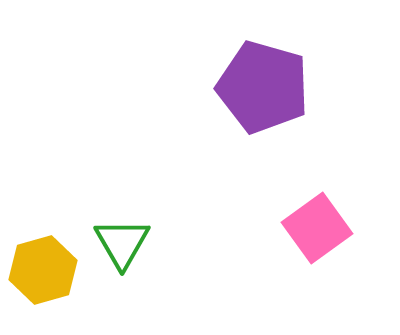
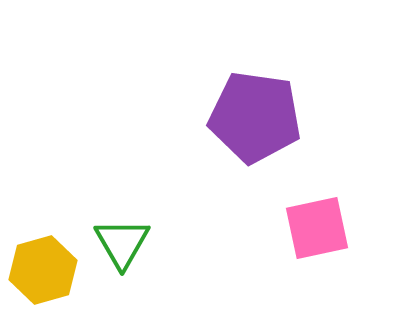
purple pentagon: moved 8 px left, 30 px down; rotated 8 degrees counterclockwise
pink square: rotated 24 degrees clockwise
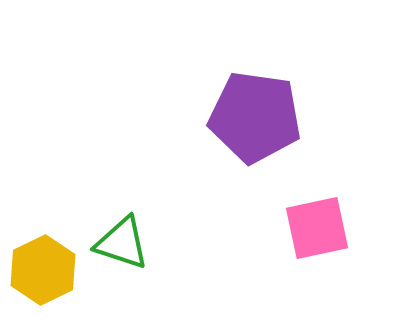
green triangle: rotated 42 degrees counterclockwise
yellow hexagon: rotated 10 degrees counterclockwise
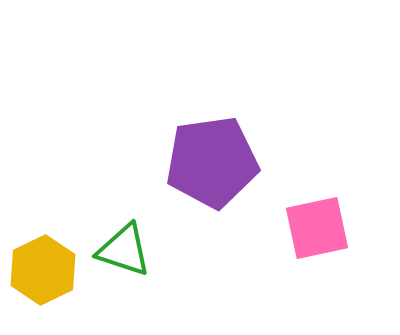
purple pentagon: moved 43 px left, 45 px down; rotated 16 degrees counterclockwise
green triangle: moved 2 px right, 7 px down
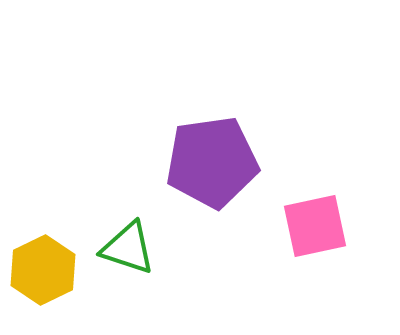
pink square: moved 2 px left, 2 px up
green triangle: moved 4 px right, 2 px up
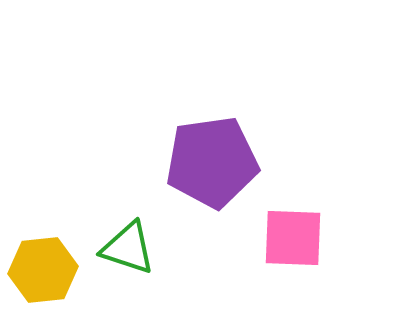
pink square: moved 22 px left, 12 px down; rotated 14 degrees clockwise
yellow hexagon: rotated 20 degrees clockwise
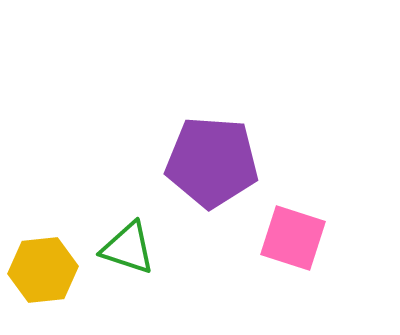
purple pentagon: rotated 12 degrees clockwise
pink square: rotated 16 degrees clockwise
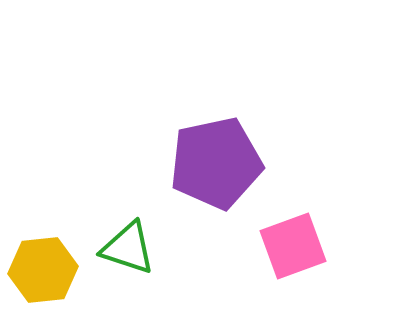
purple pentagon: moved 4 px right, 1 px down; rotated 16 degrees counterclockwise
pink square: moved 8 px down; rotated 38 degrees counterclockwise
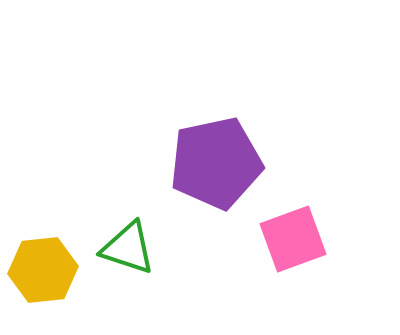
pink square: moved 7 px up
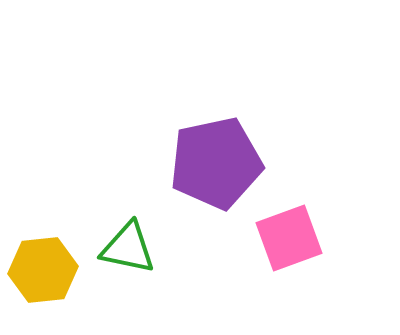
pink square: moved 4 px left, 1 px up
green triangle: rotated 6 degrees counterclockwise
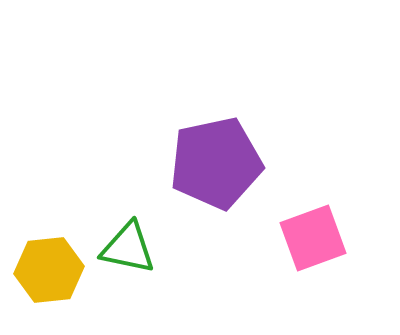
pink square: moved 24 px right
yellow hexagon: moved 6 px right
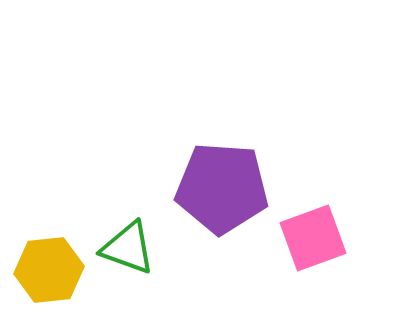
purple pentagon: moved 6 px right, 25 px down; rotated 16 degrees clockwise
green triangle: rotated 8 degrees clockwise
